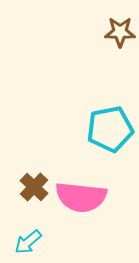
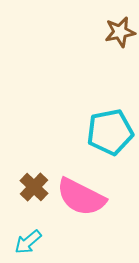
brown star: rotated 12 degrees counterclockwise
cyan pentagon: moved 3 px down
pink semicircle: rotated 21 degrees clockwise
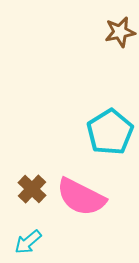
cyan pentagon: rotated 21 degrees counterclockwise
brown cross: moved 2 px left, 2 px down
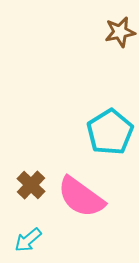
brown cross: moved 1 px left, 4 px up
pink semicircle: rotated 9 degrees clockwise
cyan arrow: moved 2 px up
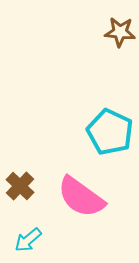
brown star: rotated 16 degrees clockwise
cyan pentagon: rotated 15 degrees counterclockwise
brown cross: moved 11 px left, 1 px down
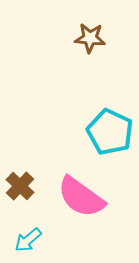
brown star: moved 30 px left, 6 px down
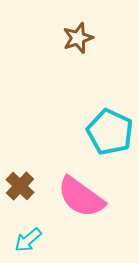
brown star: moved 12 px left; rotated 24 degrees counterclockwise
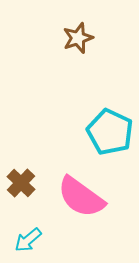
brown cross: moved 1 px right, 3 px up
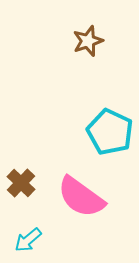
brown star: moved 10 px right, 3 px down
